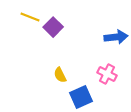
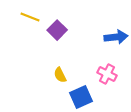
purple square: moved 4 px right, 3 px down
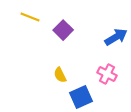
purple square: moved 6 px right
blue arrow: rotated 25 degrees counterclockwise
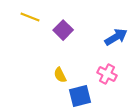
blue square: moved 1 px left, 1 px up; rotated 10 degrees clockwise
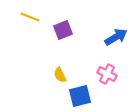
purple square: rotated 24 degrees clockwise
